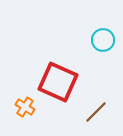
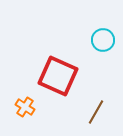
red square: moved 6 px up
brown line: rotated 15 degrees counterclockwise
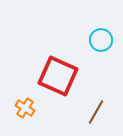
cyan circle: moved 2 px left
orange cross: moved 1 px down
